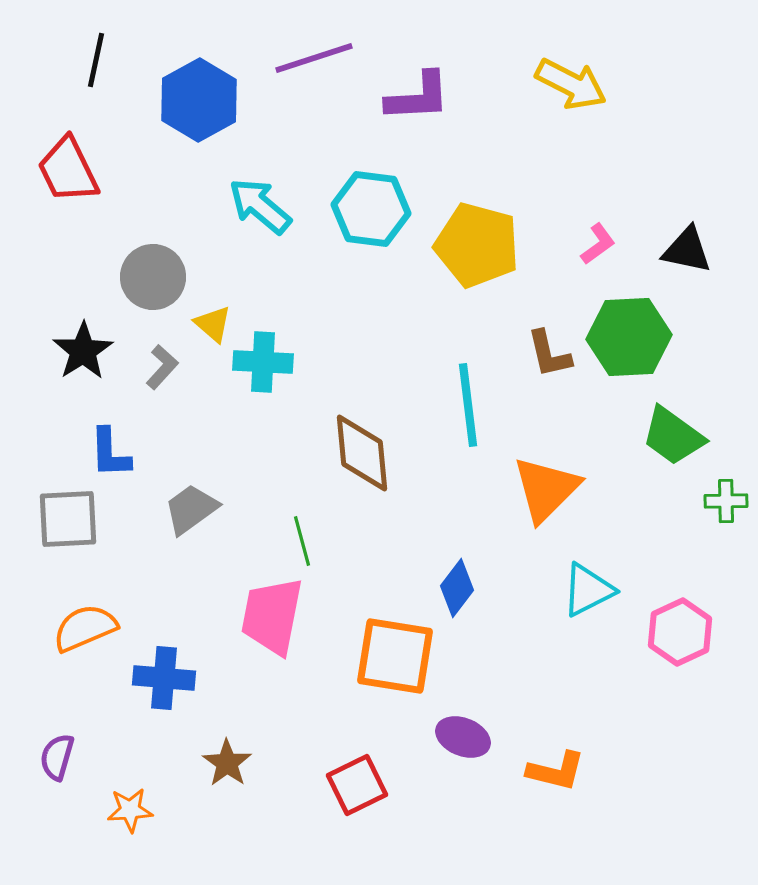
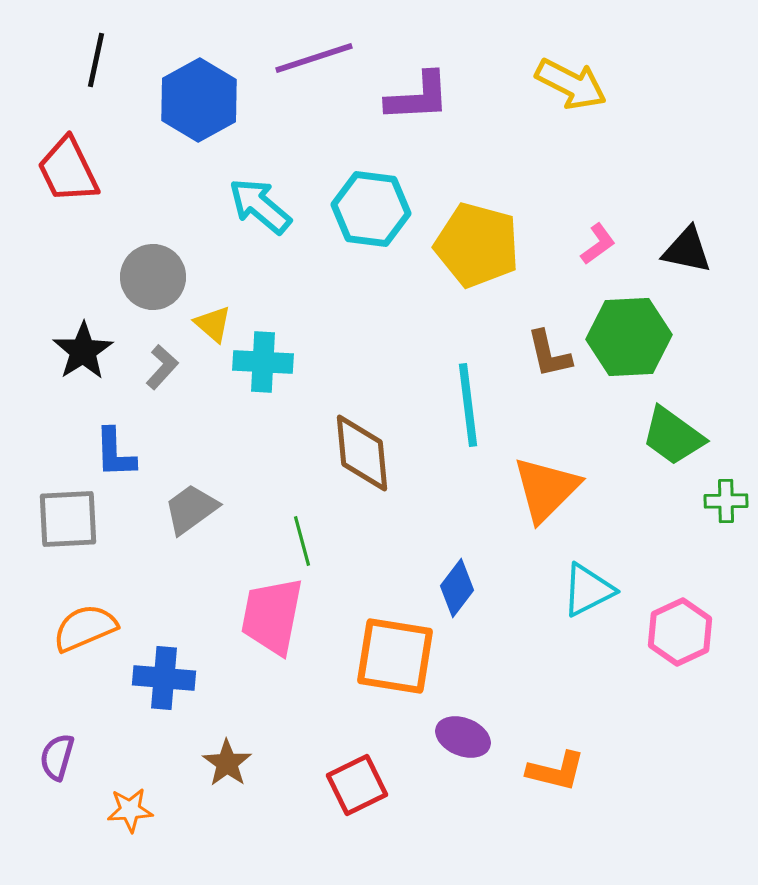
blue L-shape: moved 5 px right
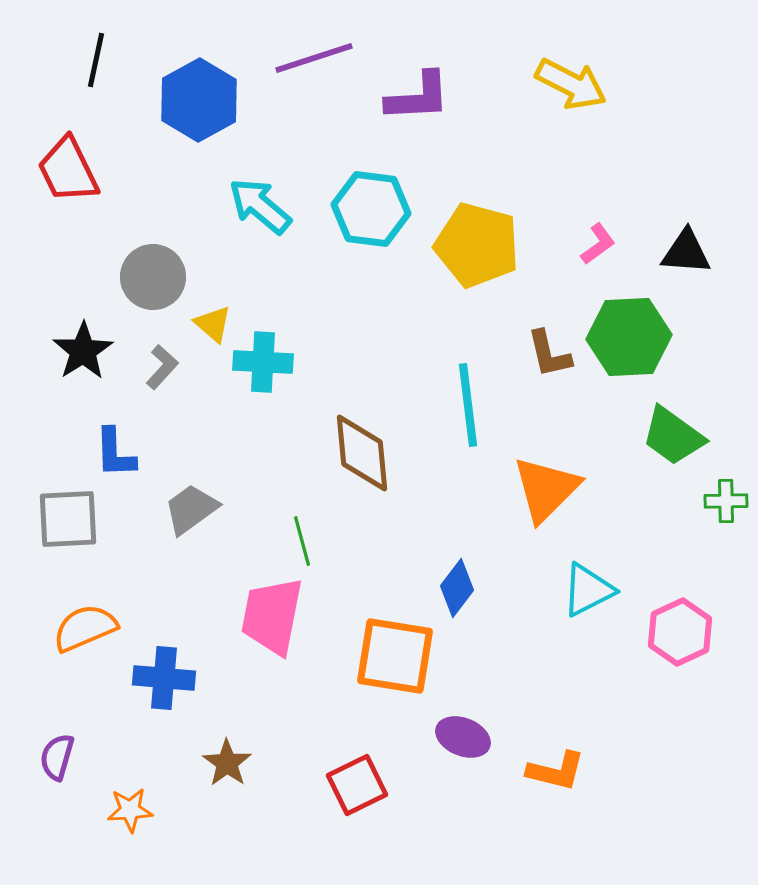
black triangle: moved 1 px left, 2 px down; rotated 8 degrees counterclockwise
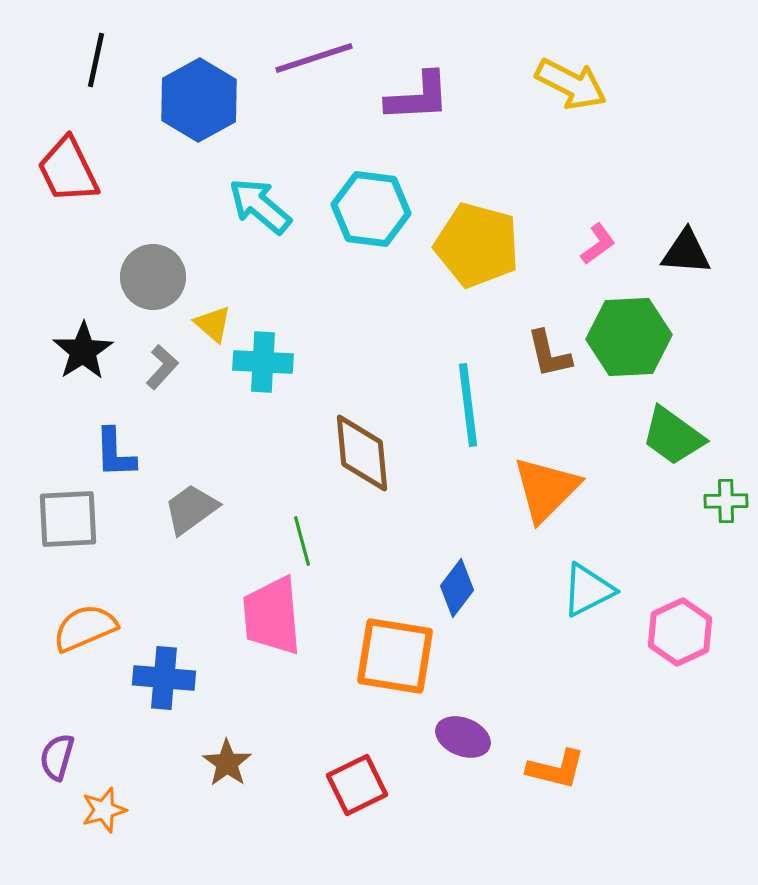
pink trapezoid: rotated 16 degrees counterclockwise
orange L-shape: moved 2 px up
orange star: moved 26 px left; rotated 12 degrees counterclockwise
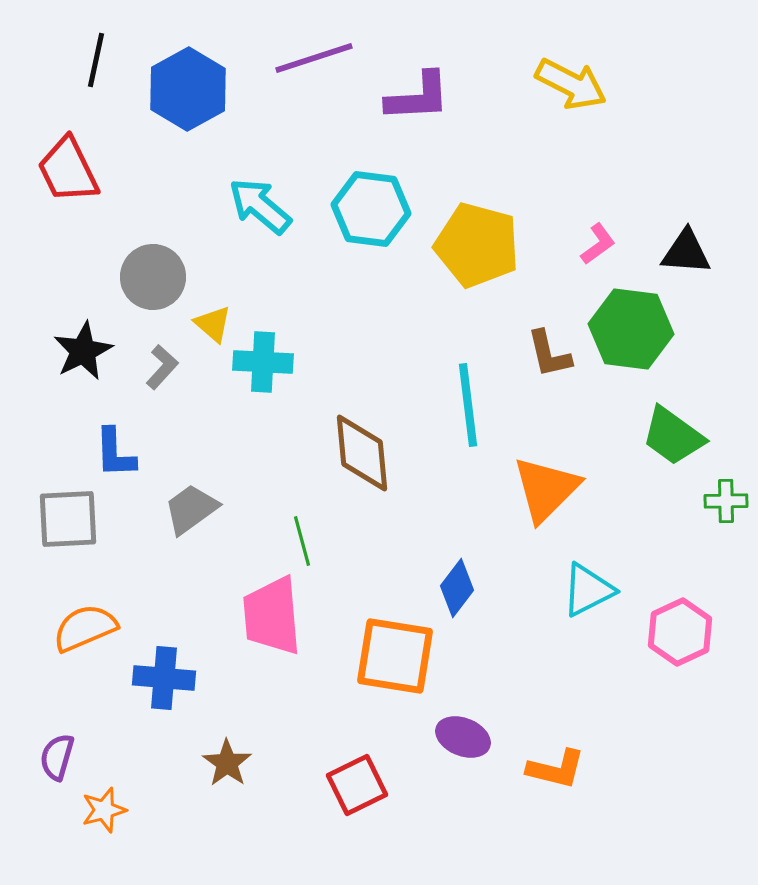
blue hexagon: moved 11 px left, 11 px up
green hexagon: moved 2 px right, 8 px up; rotated 10 degrees clockwise
black star: rotated 6 degrees clockwise
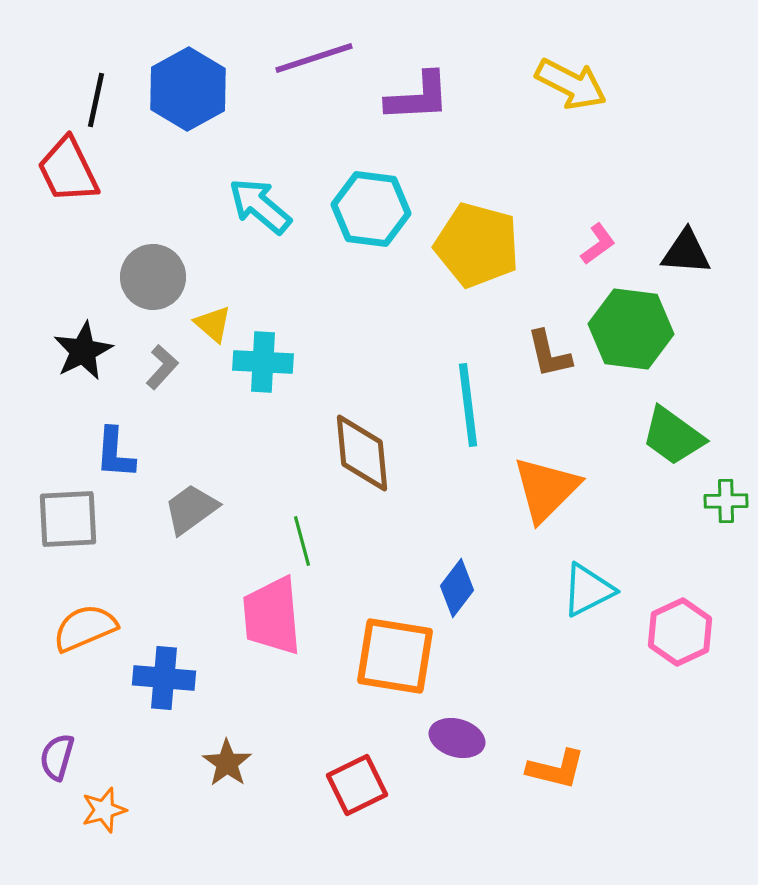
black line: moved 40 px down
blue L-shape: rotated 6 degrees clockwise
purple ellipse: moved 6 px left, 1 px down; rotated 6 degrees counterclockwise
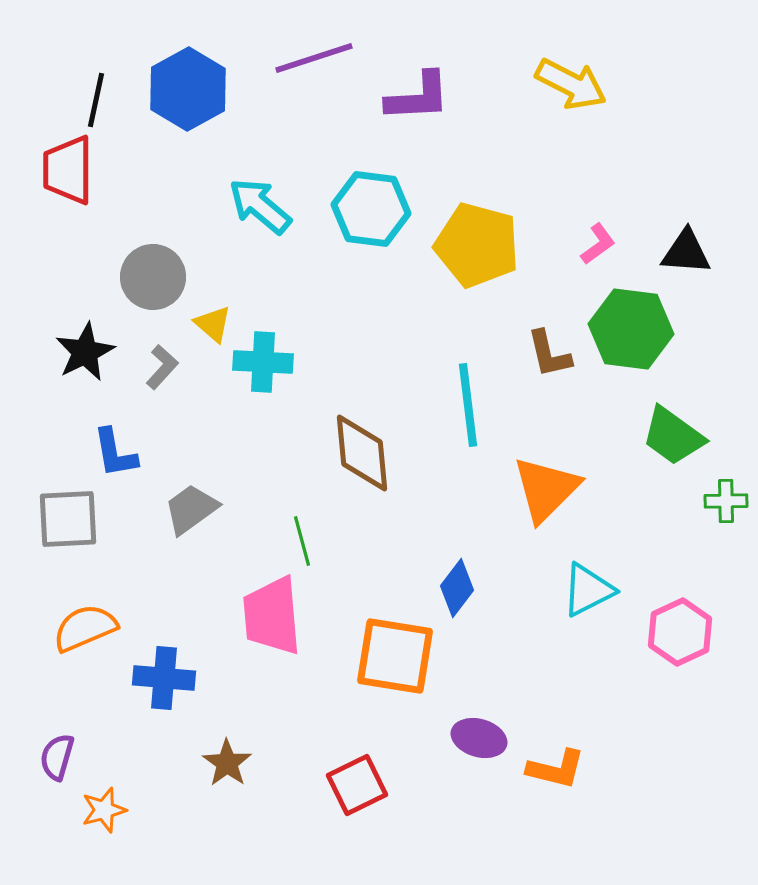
red trapezoid: rotated 26 degrees clockwise
black star: moved 2 px right, 1 px down
blue L-shape: rotated 14 degrees counterclockwise
purple ellipse: moved 22 px right
